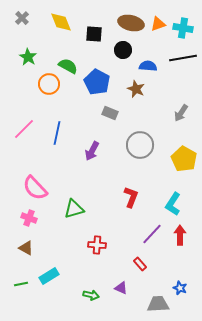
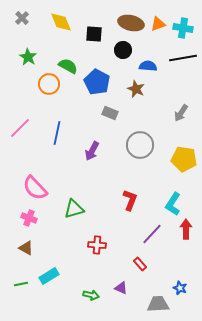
pink line: moved 4 px left, 1 px up
yellow pentagon: rotated 20 degrees counterclockwise
red L-shape: moved 1 px left, 3 px down
red arrow: moved 6 px right, 6 px up
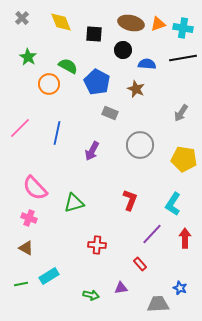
blue semicircle: moved 1 px left, 2 px up
green triangle: moved 6 px up
red arrow: moved 1 px left, 9 px down
purple triangle: rotated 32 degrees counterclockwise
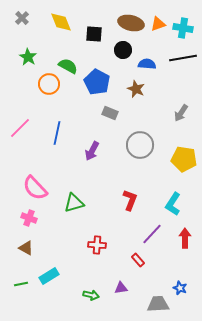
red rectangle: moved 2 px left, 4 px up
